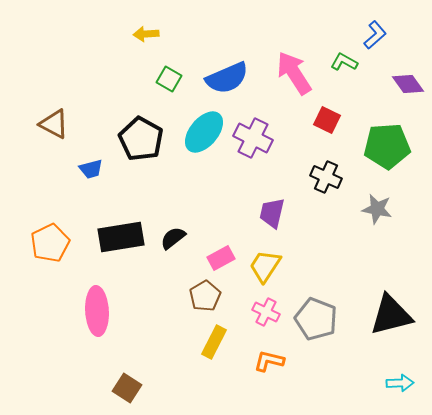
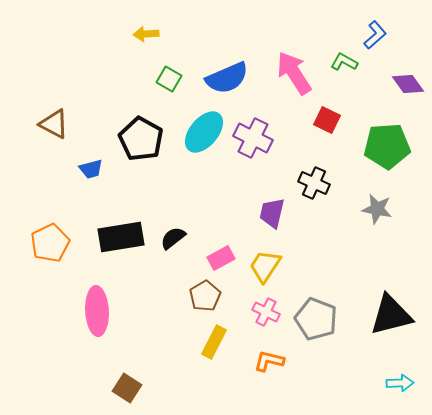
black cross: moved 12 px left, 6 px down
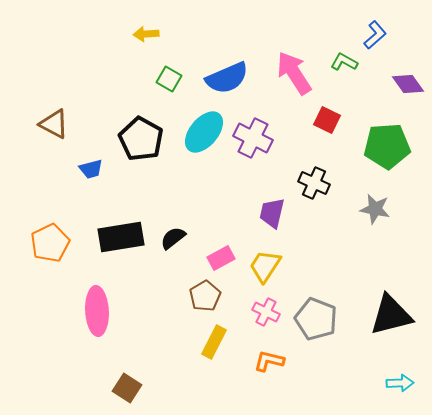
gray star: moved 2 px left
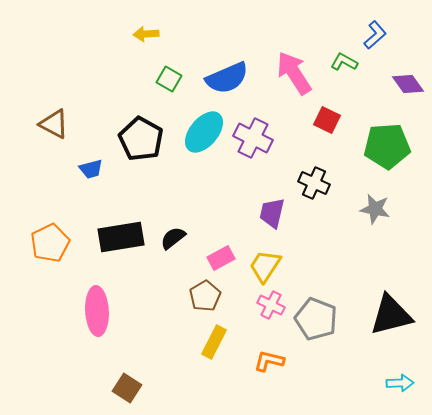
pink cross: moved 5 px right, 7 px up
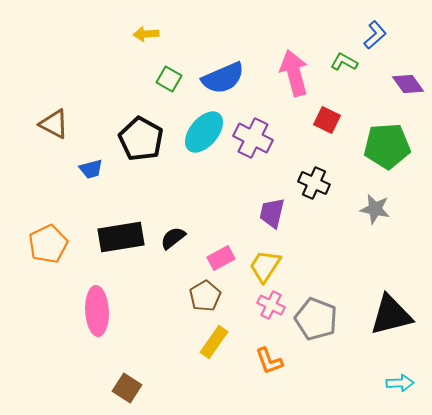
pink arrow: rotated 18 degrees clockwise
blue semicircle: moved 4 px left
orange pentagon: moved 2 px left, 1 px down
yellow rectangle: rotated 8 degrees clockwise
orange L-shape: rotated 124 degrees counterclockwise
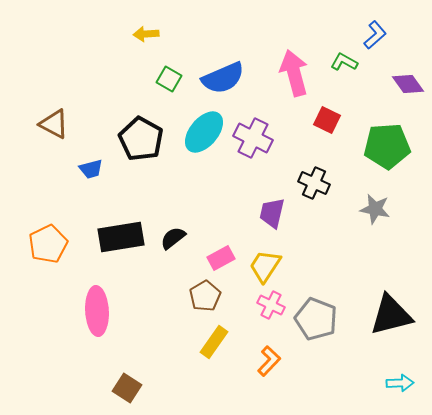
orange L-shape: rotated 116 degrees counterclockwise
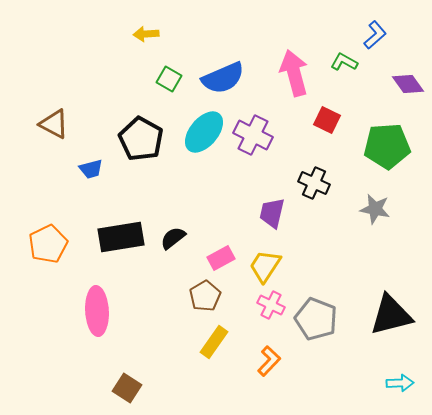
purple cross: moved 3 px up
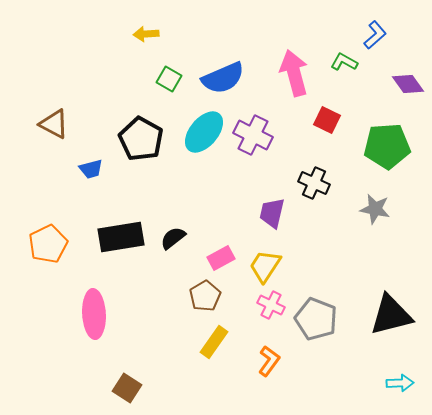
pink ellipse: moved 3 px left, 3 px down
orange L-shape: rotated 8 degrees counterclockwise
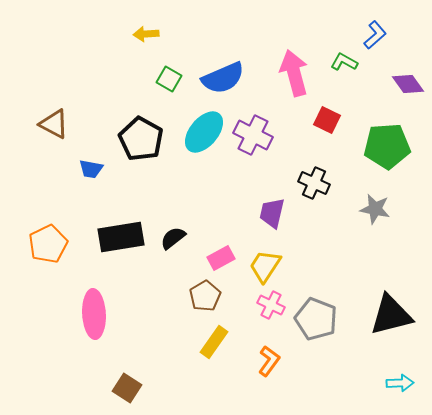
blue trapezoid: rotated 25 degrees clockwise
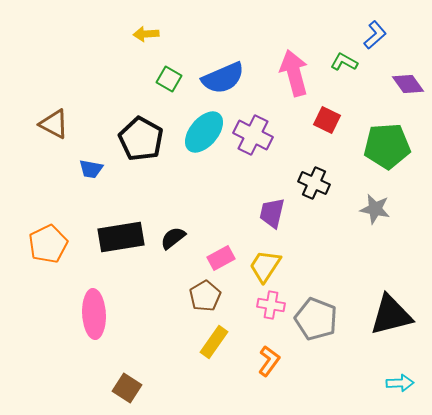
pink cross: rotated 16 degrees counterclockwise
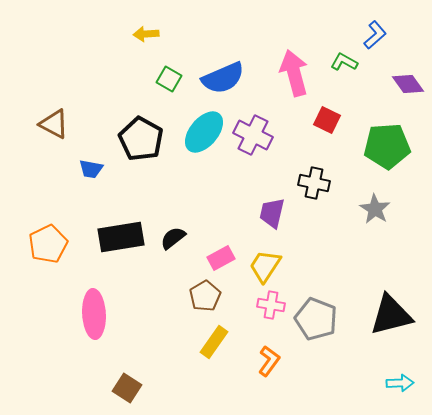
black cross: rotated 12 degrees counterclockwise
gray star: rotated 20 degrees clockwise
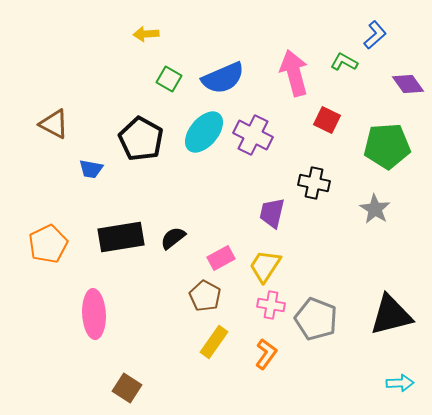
brown pentagon: rotated 12 degrees counterclockwise
orange L-shape: moved 3 px left, 7 px up
